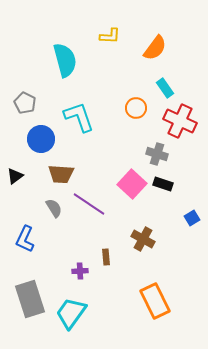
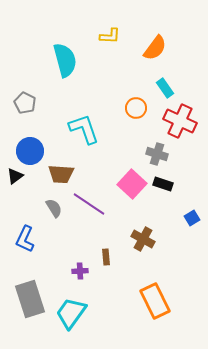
cyan L-shape: moved 5 px right, 12 px down
blue circle: moved 11 px left, 12 px down
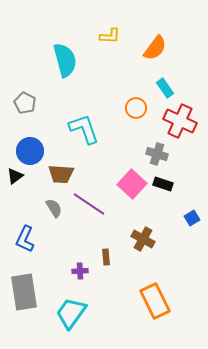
gray rectangle: moved 6 px left, 7 px up; rotated 9 degrees clockwise
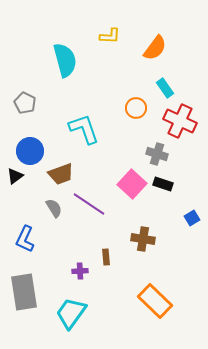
brown trapezoid: rotated 24 degrees counterclockwise
brown cross: rotated 20 degrees counterclockwise
orange rectangle: rotated 20 degrees counterclockwise
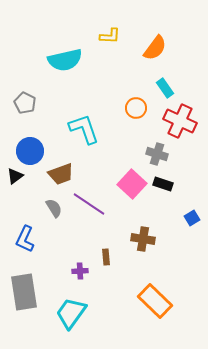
cyan semicircle: rotated 92 degrees clockwise
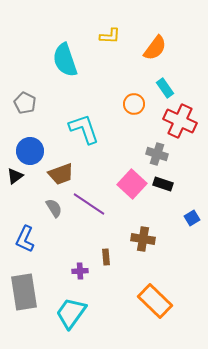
cyan semicircle: rotated 84 degrees clockwise
orange circle: moved 2 px left, 4 px up
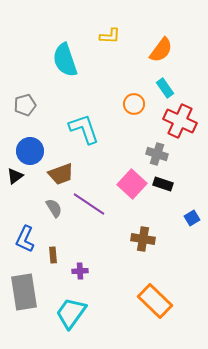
orange semicircle: moved 6 px right, 2 px down
gray pentagon: moved 2 px down; rotated 30 degrees clockwise
brown rectangle: moved 53 px left, 2 px up
